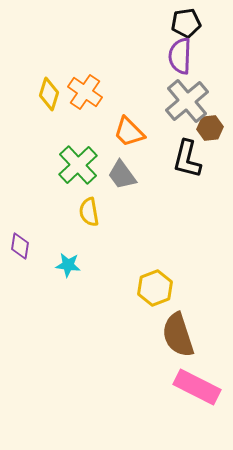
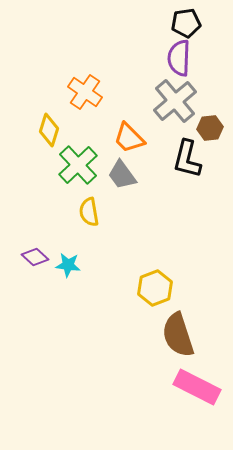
purple semicircle: moved 1 px left, 2 px down
yellow diamond: moved 36 px down
gray cross: moved 12 px left
orange trapezoid: moved 6 px down
purple diamond: moved 15 px right, 11 px down; rotated 56 degrees counterclockwise
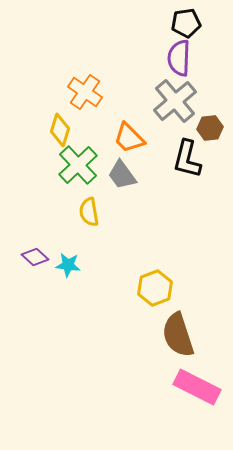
yellow diamond: moved 11 px right
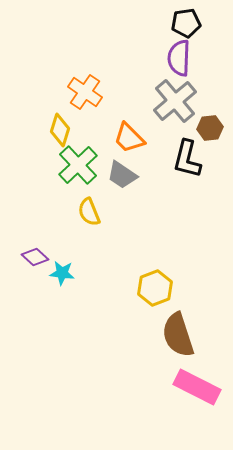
gray trapezoid: rotated 20 degrees counterclockwise
yellow semicircle: rotated 12 degrees counterclockwise
cyan star: moved 6 px left, 8 px down
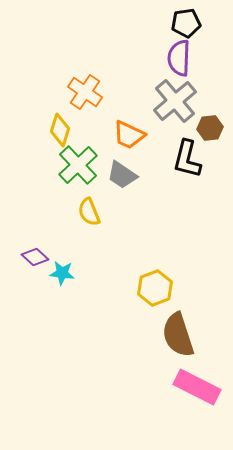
orange trapezoid: moved 3 px up; rotated 20 degrees counterclockwise
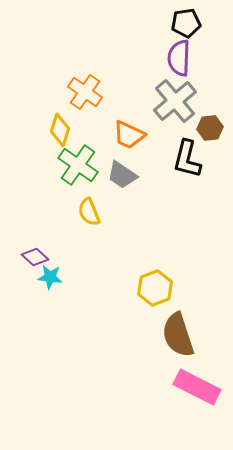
green cross: rotated 12 degrees counterclockwise
cyan star: moved 12 px left, 4 px down
